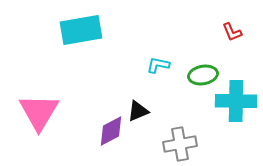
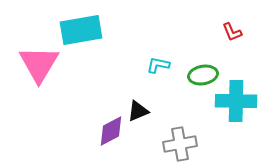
pink triangle: moved 48 px up
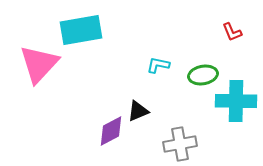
pink triangle: rotated 12 degrees clockwise
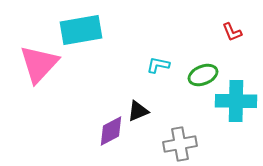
green ellipse: rotated 12 degrees counterclockwise
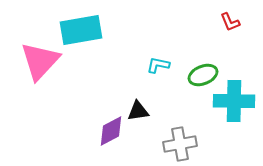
red L-shape: moved 2 px left, 10 px up
pink triangle: moved 1 px right, 3 px up
cyan cross: moved 2 px left
black triangle: rotated 15 degrees clockwise
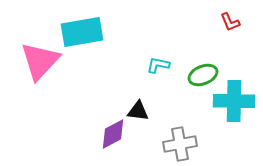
cyan rectangle: moved 1 px right, 2 px down
black triangle: rotated 15 degrees clockwise
purple diamond: moved 2 px right, 3 px down
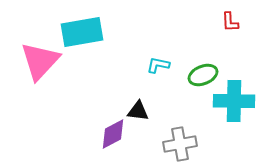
red L-shape: rotated 20 degrees clockwise
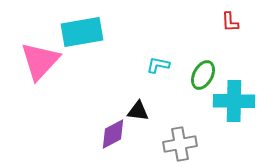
green ellipse: rotated 40 degrees counterclockwise
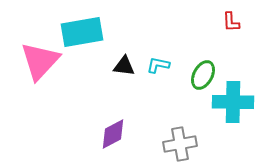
red L-shape: moved 1 px right
cyan cross: moved 1 px left, 1 px down
black triangle: moved 14 px left, 45 px up
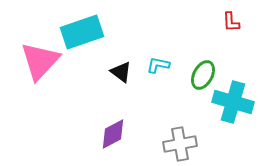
cyan rectangle: rotated 9 degrees counterclockwise
black triangle: moved 3 px left, 6 px down; rotated 30 degrees clockwise
cyan cross: rotated 15 degrees clockwise
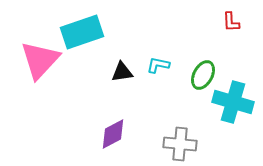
pink triangle: moved 1 px up
black triangle: moved 1 px right; rotated 45 degrees counterclockwise
gray cross: rotated 16 degrees clockwise
